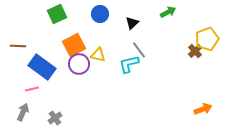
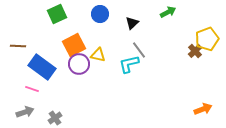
pink line: rotated 32 degrees clockwise
gray arrow: moved 2 px right; rotated 48 degrees clockwise
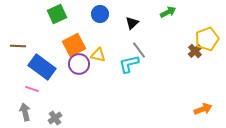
gray arrow: rotated 84 degrees counterclockwise
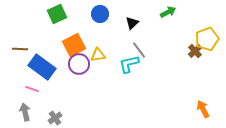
brown line: moved 2 px right, 3 px down
yellow triangle: rotated 21 degrees counterclockwise
orange arrow: rotated 96 degrees counterclockwise
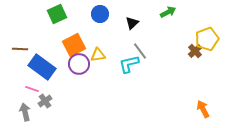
gray line: moved 1 px right, 1 px down
gray cross: moved 10 px left, 17 px up
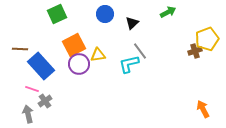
blue circle: moved 5 px right
brown cross: rotated 24 degrees clockwise
blue rectangle: moved 1 px left, 1 px up; rotated 12 degrees clockwise
gray arrow: moved 3 px right, 2 px down
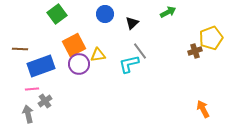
green square: rotated 12 degrees counterclockwise
yellow pentagon: moved 4 px right, 1 px up
blue rectangle: rotated 68 degrees counterclockwise
pink line: rotated 24 degrees counterclockwise
